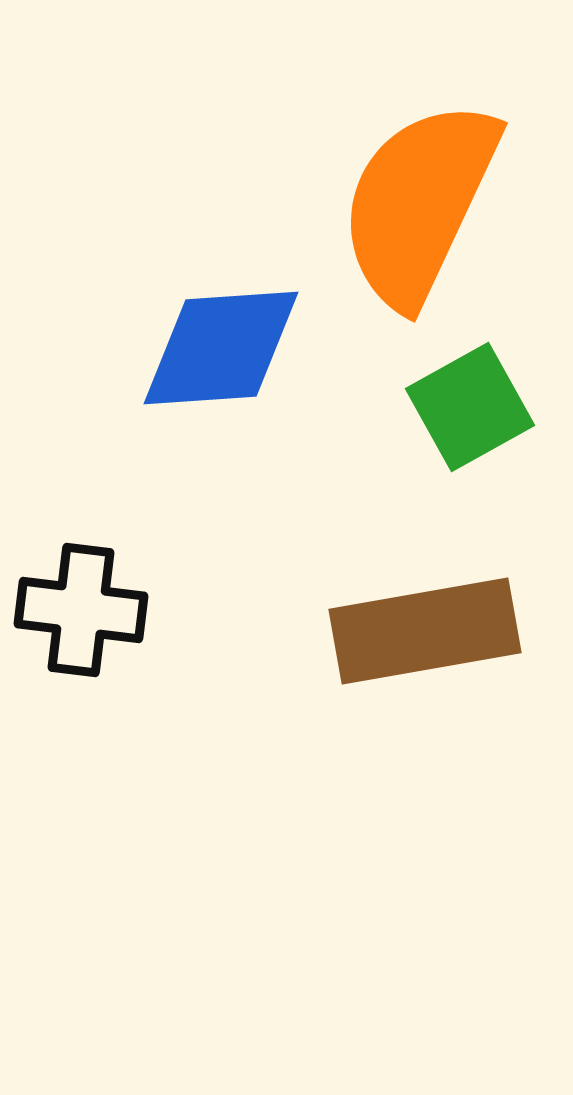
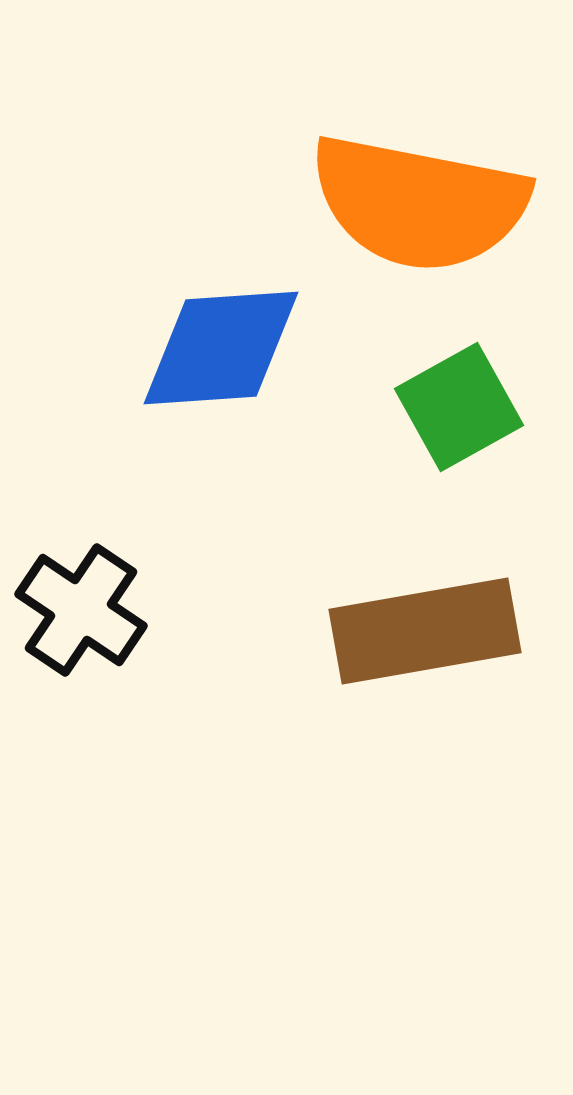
orange semicircle: rotated 104 degrees counterclockwise
green square: moved 11 px left
black cross: rotated 27 degrees clockwise
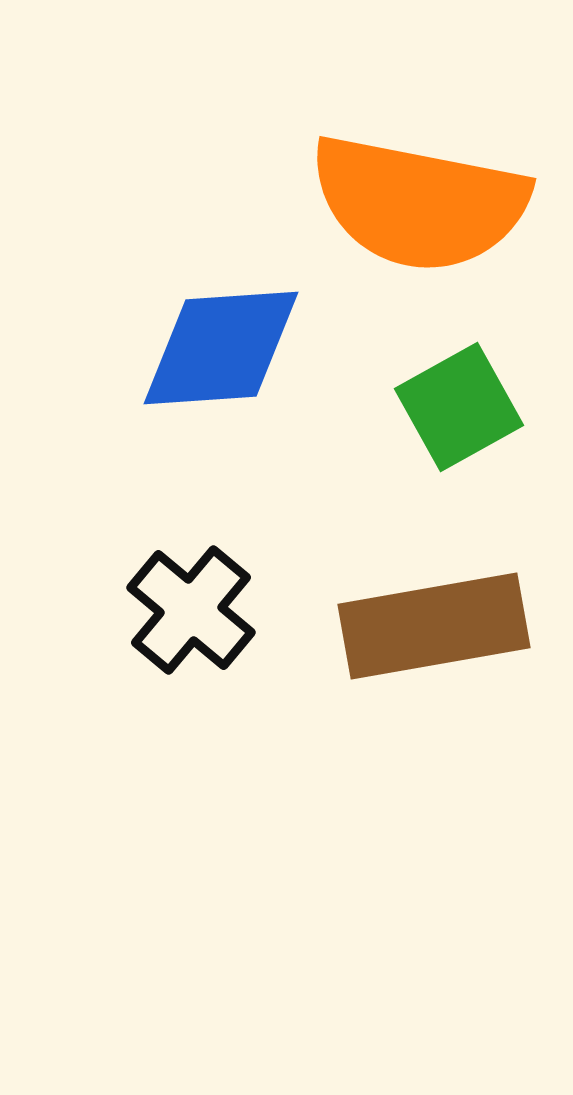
black cross: moved 110 px right; rotated 6 degrees clockwise
brown rectangle: moved 9 px right, 5 px up
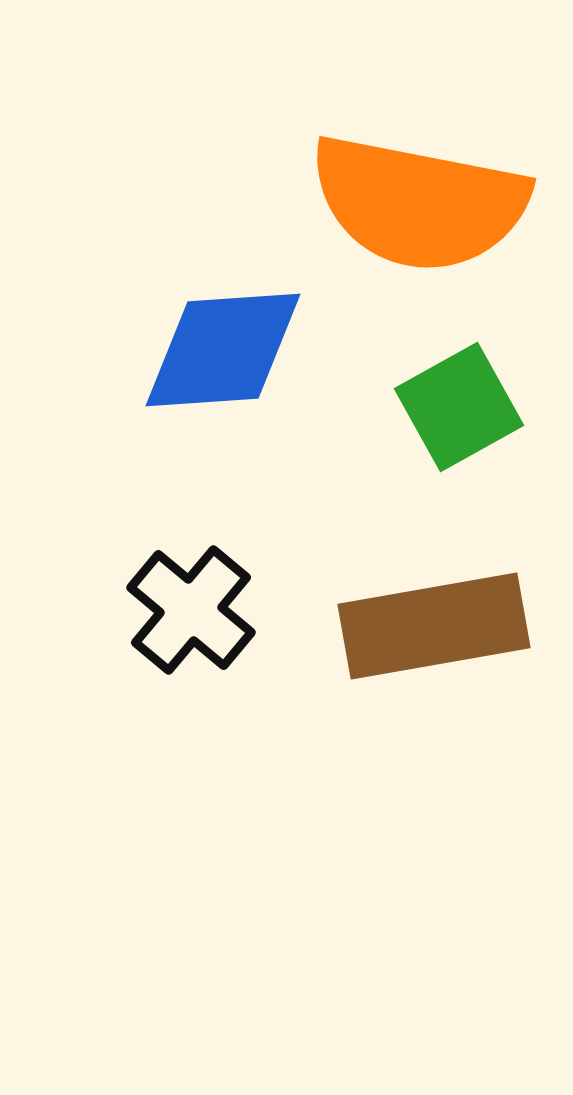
blue diamond: moved 2 px right, 2 px down
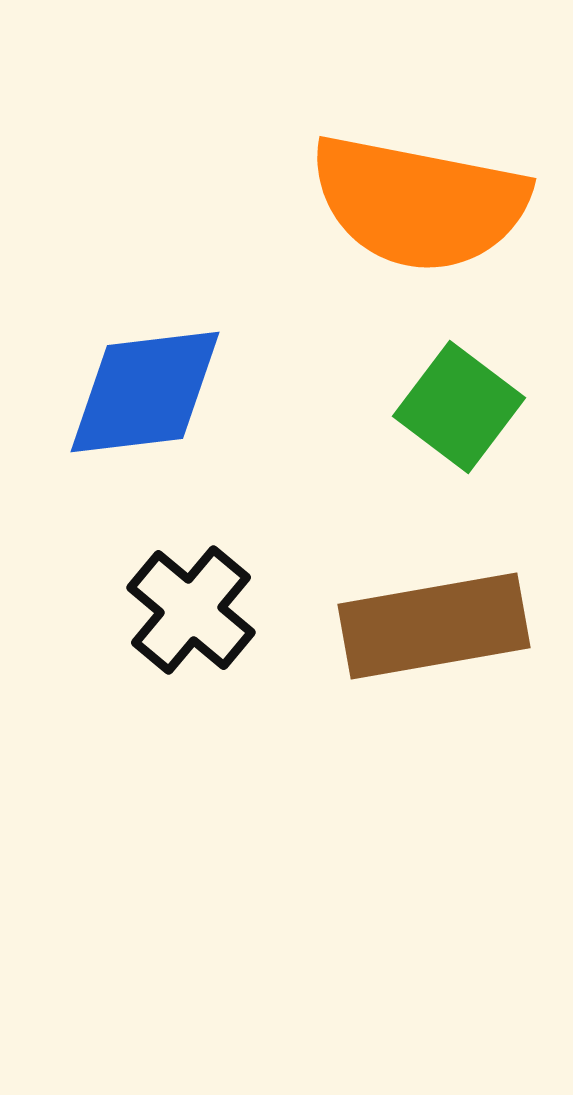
blue diamond: moved 78 px left, 42 px down; rotated 3 degrees counterclockwise
green square: rotated 24 degrees counterclockwise
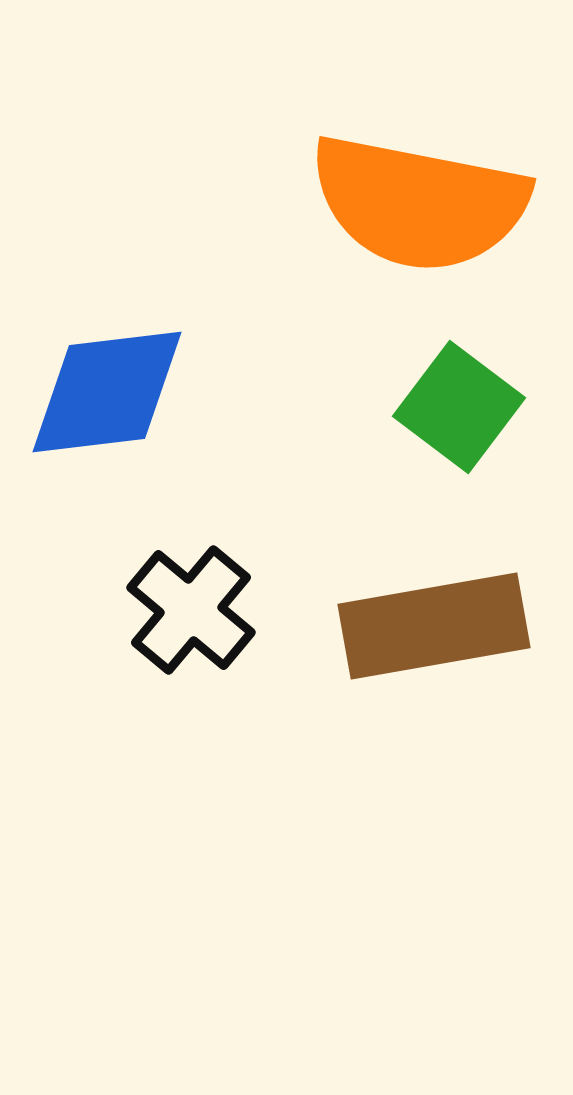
blue diamond: moved 38 px left
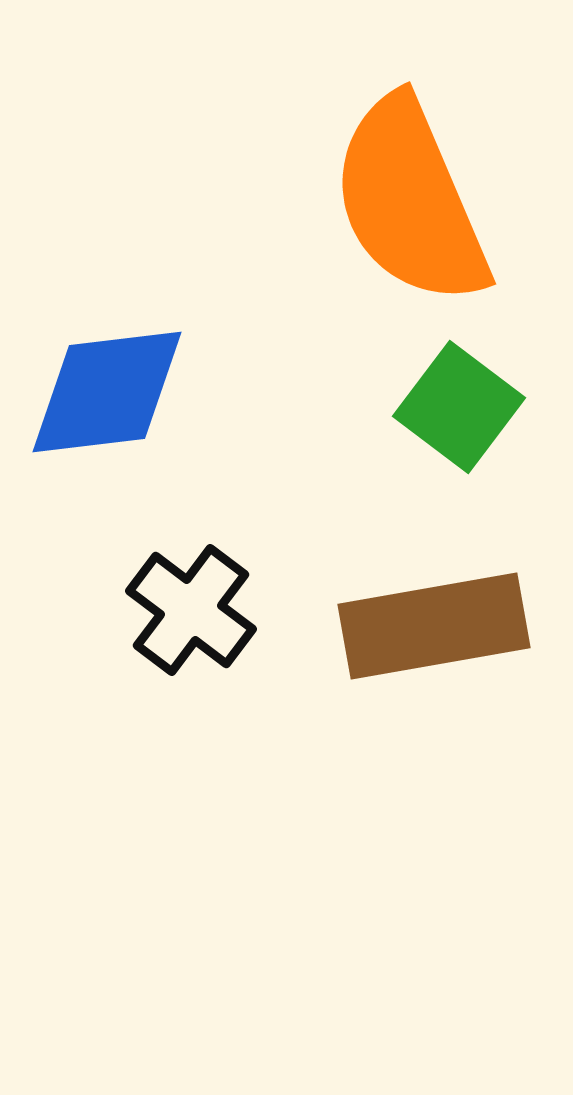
orange semicircle: moved 9 px left, 2 px up; rotated 56 degrees clockwise
black cross: rotated 3 degrees counterclockwise
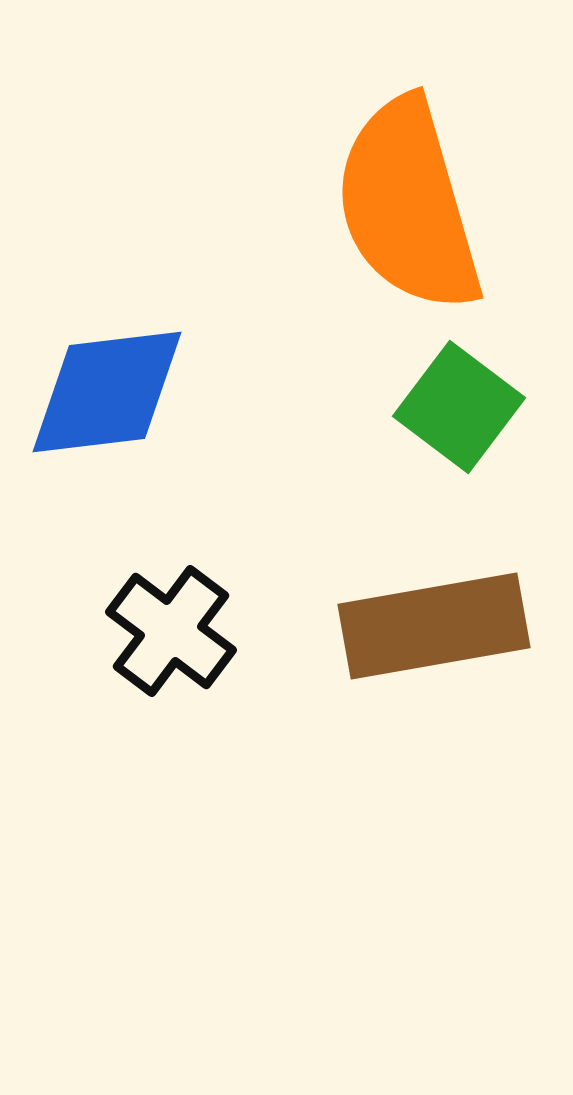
orange semicircle: moved 2 px left, 4 px down; rotated 7 degrees clockwise
black cross: moved 20 px left, 21 px down
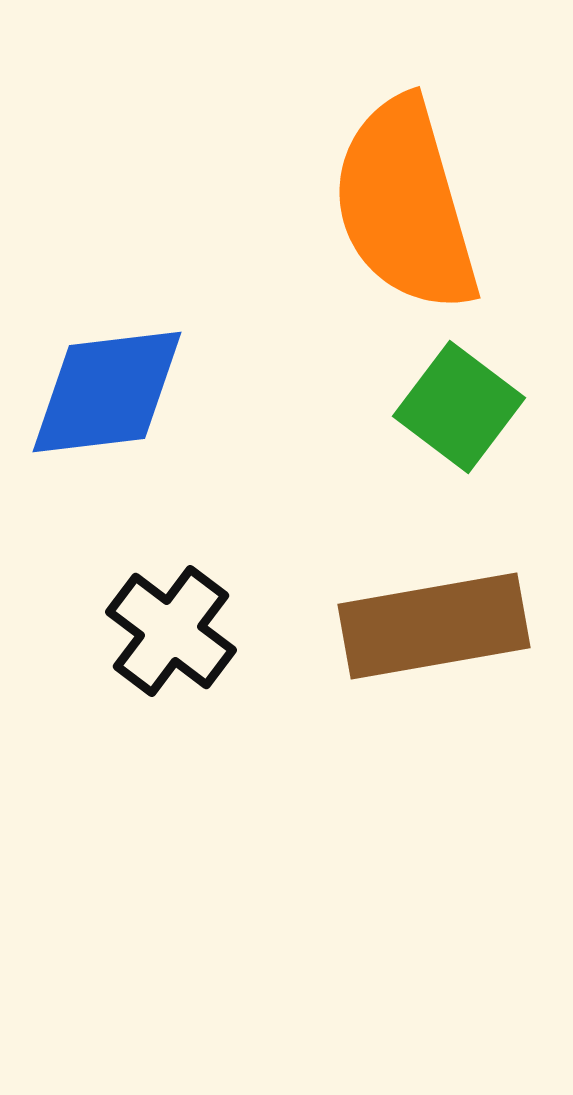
orange semicircle: moved 3 px left
